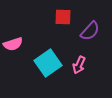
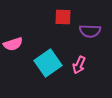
purple semicircle: rotated 50 degrees clockwise
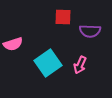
pink arrow: moved 1 px right
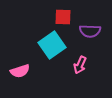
pink semicircle: moved 7 px right, 27 px down
cyan square: moved 4 px right, 18 px up
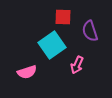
purple semicircle: rotated 70 degrees clockwise
pink arrow: moved 3 px left
pink semicircle: moved 7 px right, 1 px down
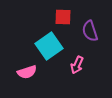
cyan square: moved 3 px left, 1 px down
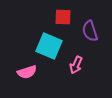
cyan square: rotated 32 degrees counterclockwise
pink arrow: moved 1 px left
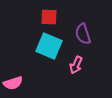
red square: moved 14 px left
purple semicircle: moved 7 px left, 3 px down
pink semicircle: moved 14 px left, 11 px down
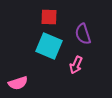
pink semicircle: moved 5 px right
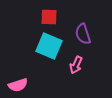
pink semicircle: moved 2 px down
